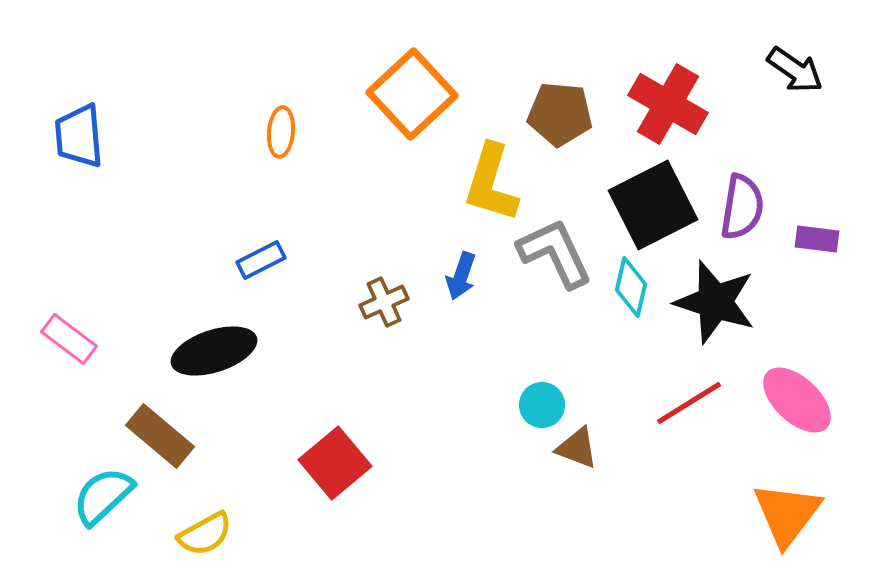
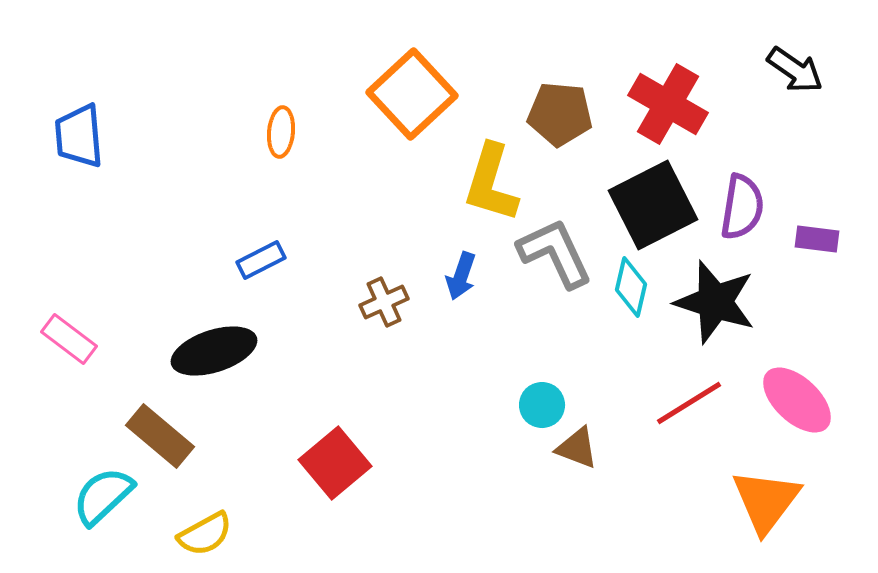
orange triangle: moved 21 px left, 13 px up
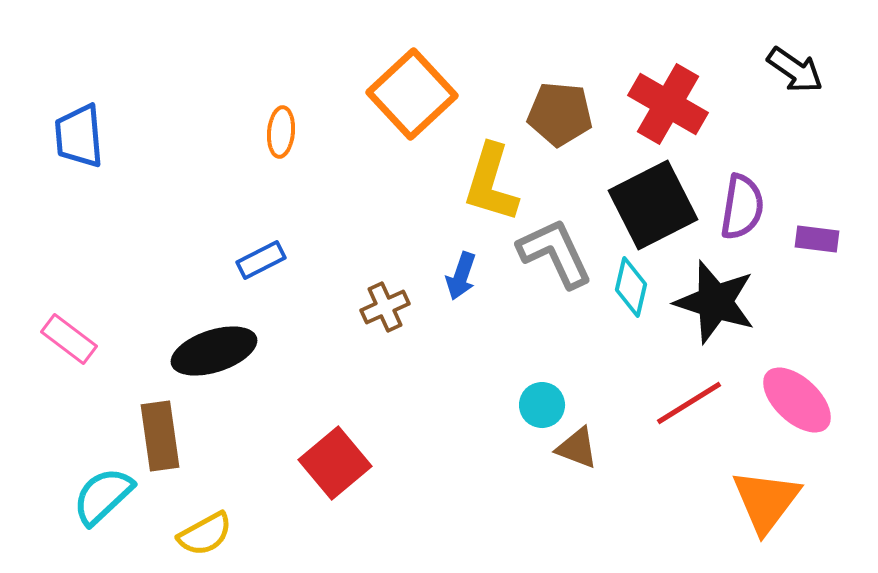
brown cross: moved 1 px right, 5 px down
brown rectangle: rotated 42 degrees clockwise
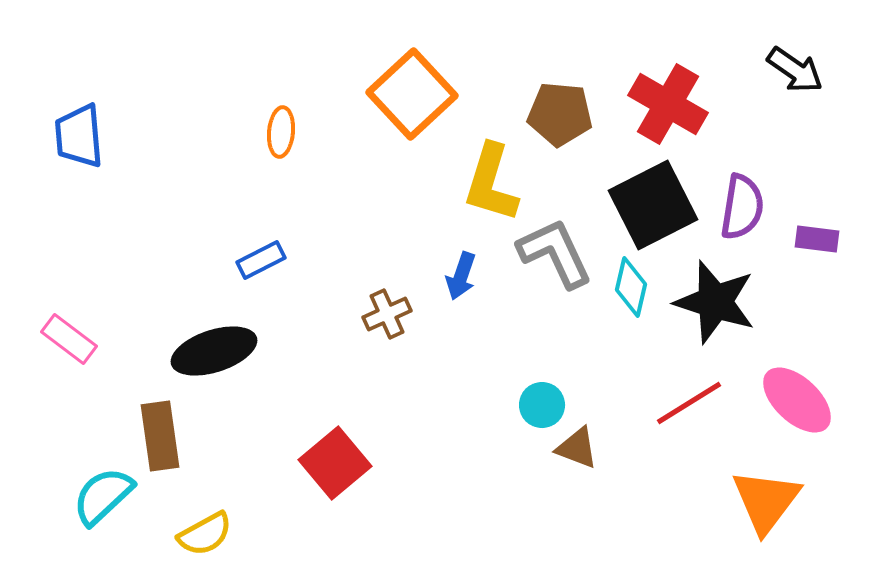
brown cross: moved 2 px right, 7 px down
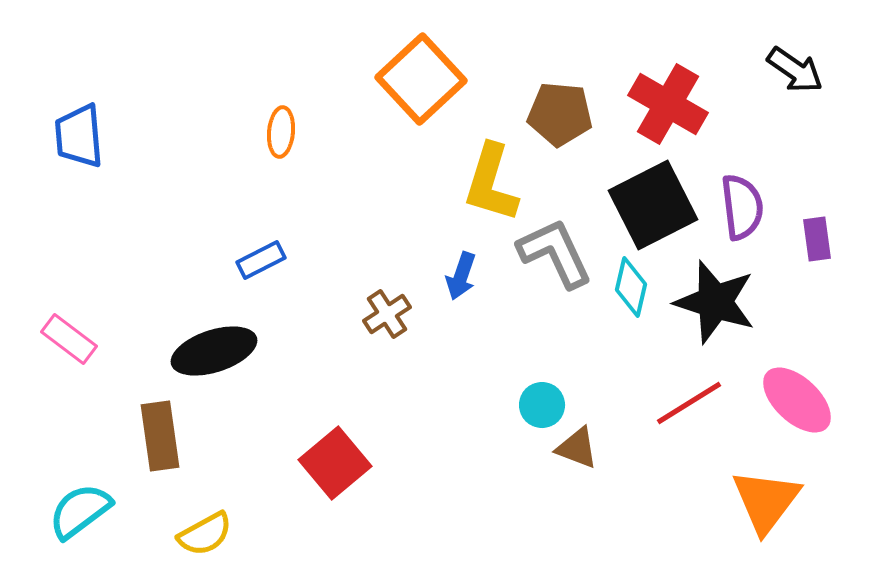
orange square: moved 9 px right, 15 px up
purple semicircle: rotated 16 degrees counterclockwise
purple rectangle: rotated 75 degrees clockwise
brown cross: rotated 9 degrees counterclockwise
cyan semicircle: moved 23 px left, 15 px down; rotated 6 degrees clockwise
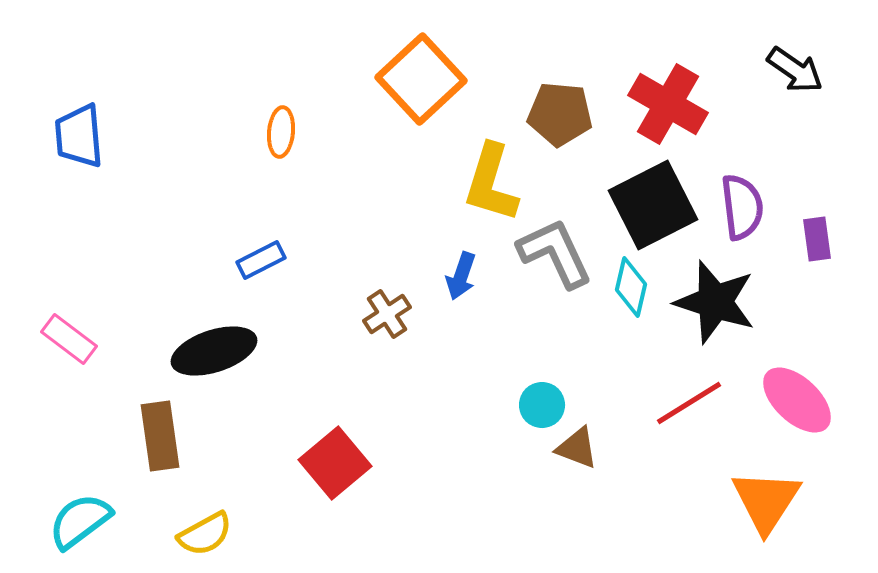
orange triangle: rotated 4 degrees counterclockwise
cyan semicircle: moved 10 px down
